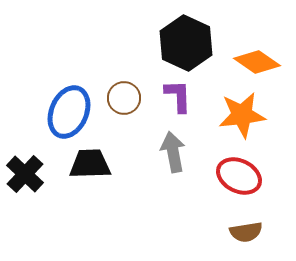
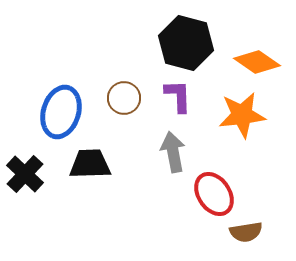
black hexagon: rotated 10 degrees counterclockwise
blue ellipse: moved 8 px left; rotated 6 degrees counterclockwise
red ellipse: moved 25 px left, 18 px down; rotated 30 degrees clockwise
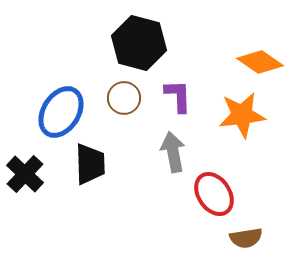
black hexagon: moved 47 px left
orange diamond: moved 3 px right
blue ellipse: rotated 15 degrees clockwise
black trapezoid: rotated 90 degrees clockwise
brown semicircle: moved 6 px down
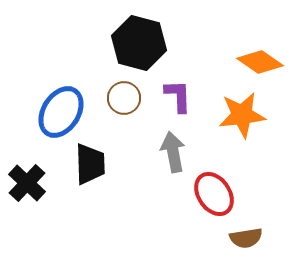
black cross: moved 2 px right, 9 px down
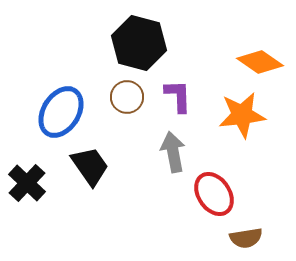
brown circle: moved 3 px right, 1 px up
black trapezoid: moved 2 px down; rotated 33 degrees counterclockwise
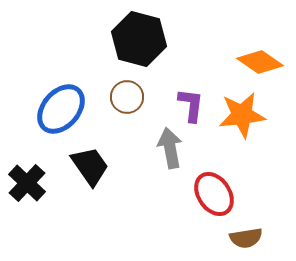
black hexagon: moved 4 px up
purple L-shape: moved 13 px right, 9 px down; rotated 9 degrees clockwise
blue ellipse: moved 3 px up; rotated 9 degrees clockwise
gray arrow: moved 3 px left, 4 px up
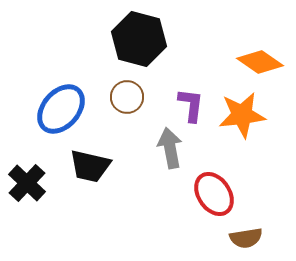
black trapezoid: rotated 138 degrees clockwise
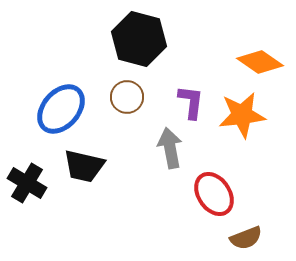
purple L-shape: moved 3 px up
black trapezoid: moved 6 px left
black cross: rotated 12 degrees counterclockwise
brown semicircle: rotated 12 degrees counterclockwise
